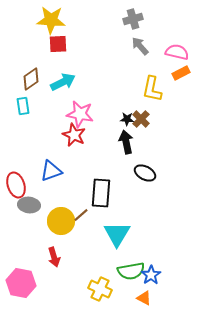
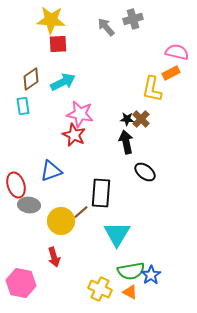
gray arrow: moved 34 px left, 19 px up
orange rectangle: moved 10 px left
black ellipse: moved 1 px up; rotated 10 degrees clockwise
brown line: moved 3 px up
orange triangle: moved 14 px left, 6 px up
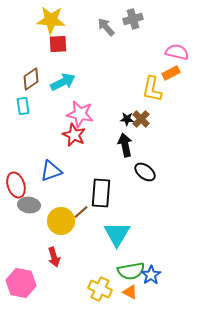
black arrow: moved 1 px left, 3 px down
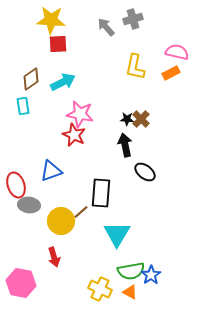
yellow L-shape: moved 17 px left, 22 px up
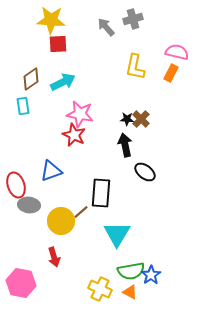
orange rectangle: rotated 36 degrees counterclockwise
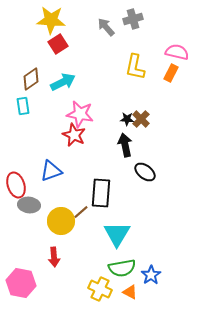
red square: rotated 30 degrees counterclockwise
red arrow: rotated 12 degrees clockwise
green semicircle: moved 9 px left, 3 px up
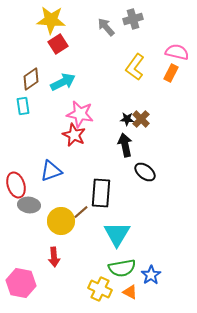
yellow L-shape: rotated 24 degrees clockwise
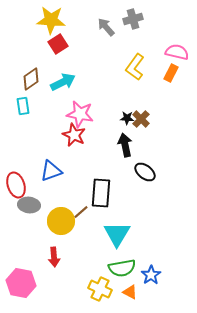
black star: moved 1 px up
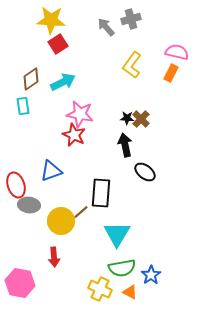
gray cross: moved 2 px left
yellow L-shape: moved 3 px left, 2 px up
pink hexagon: moved 1 px left
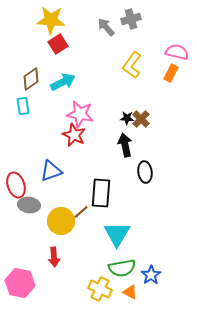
black ellipse: rotated 45 degrees clockwise
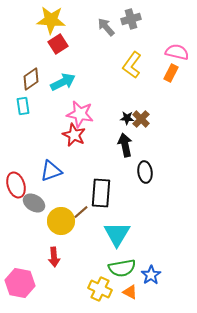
gray ellipse: moved 5 px right, 2 px up; rotated 25 degrees clockwise
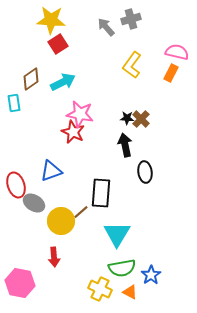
cyan rectangle: moved 9 px left, 3 px up
red star: moved 1 px left, 3 px up
